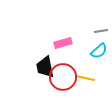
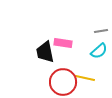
pink rectangle: rotated 24 degrees clockwise
black trapezoid: moved 15 px up
red circle: moved 5 px down
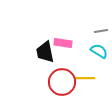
cyan semicircle: rotated 108 degrees counterclockwise
yellow line: rotated 12 degrees counterclockwise
red circle: moved 1 px left
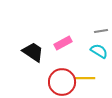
pink rectangle: rotated 36 degrees counterclockwise
black trapezoid: moved 12 px left; rotated 135 degrees clockwise
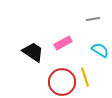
gray line: moved 8 px left, 12 px up
cyan semicircle: moved 1 px right, 1 px up
yellow line: moved 1 px up; rotated 72 degrees clockwise
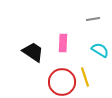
pink rectangle: rotated 60 degrees counterclockwise
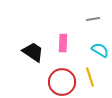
yellow line: moved 5 px right
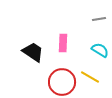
gray line: moved 6 px right
yellow line: rotated 42 degrees counterclockwise
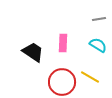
cyan semicircle: moved 2 px left, 5 px up
